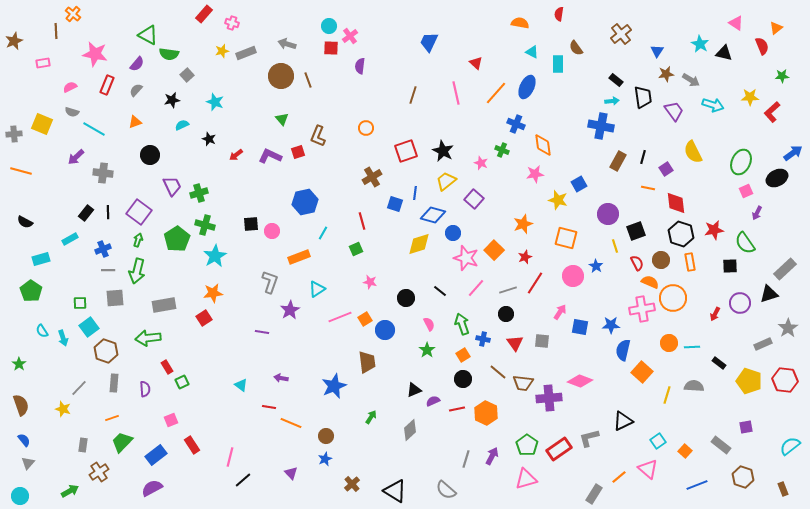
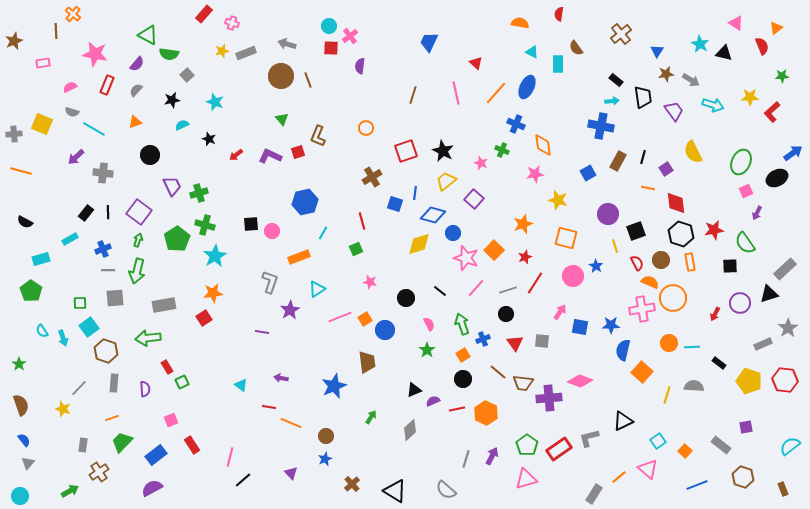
blue square at (579, 184): moved 9 px right, 11 px up
blue cross at (483, 339): rotated 32 degrees counterclockwise
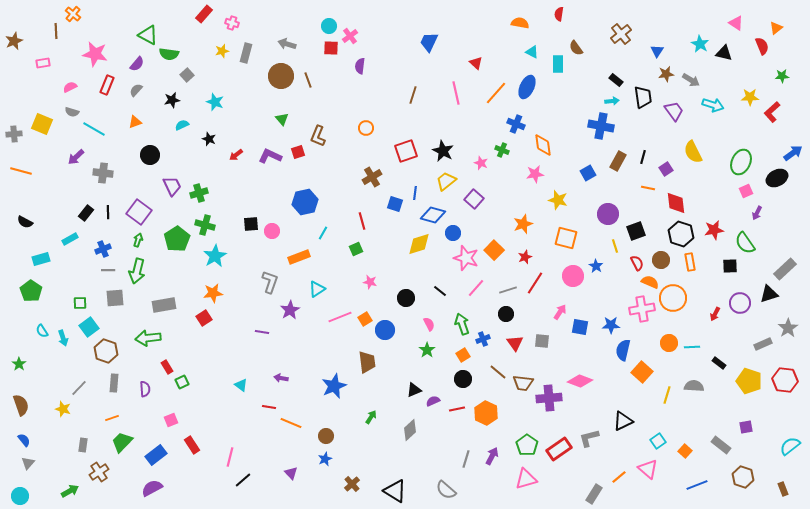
gray rectangle at (246, 53): rotated 54 degrees counterclockwise
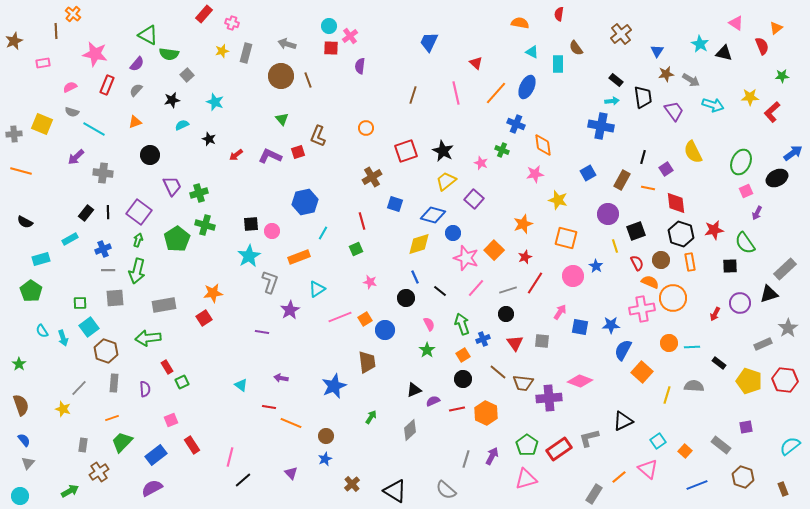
brown rectangle at (618, 161): moved 4 px right, 19 px down
blue line at (415, 193): moved 84 px down; rotated 32 degrees counterclockwise
cyan star at (215, 256): moved 34 px right
blue semicircle at (623, 350): rotated 15 degrees clockwise
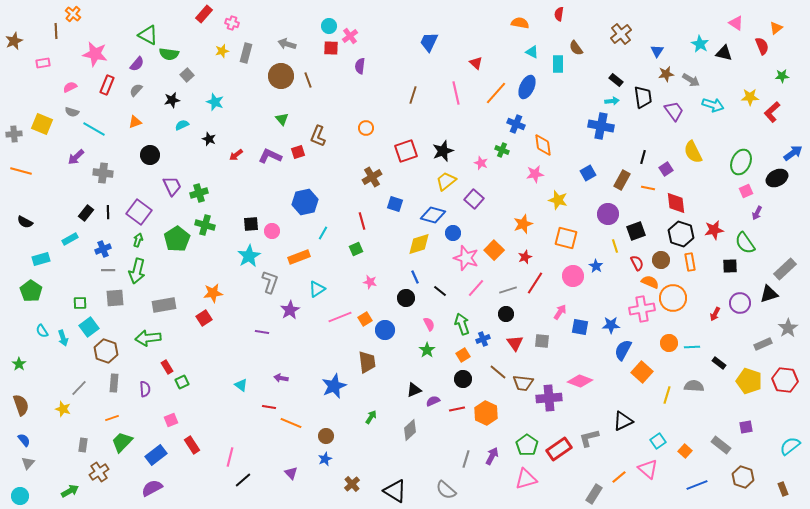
black star at (443, 151): rotated 25 degrees clockwise
